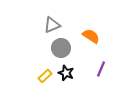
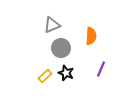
orange semicircle: rotated 60 degrees clockwise
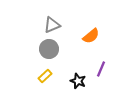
orange semicircle: rotated 48 degrees clockwise
gray circle: moved 12 px left, 1 px down
black star: moved 12 px right, 8 px down
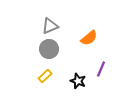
gray triangle: moved 2 px left, 1 px down
orange semicircle: moved 2 px left, 2 px down
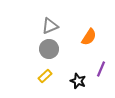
orange semicircle: moved 1 px up; rotated 18 degrees counterclockwise
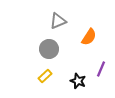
gray triangle: moved 8 px right, 5 px up
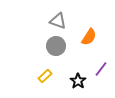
gray triangle: rotated 42 degrees clockwise
gray circle: moved 7 px right, 3 px up
purple line: rotated 14 degrees clockwise
black star: rotated 14 degrees clockwise
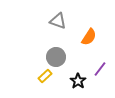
gray circle: moved 11 px down
purple line: moved 1 px left
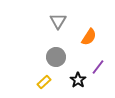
gray triangle: rotated 42 degrees clockwise
purple line: moved 2 px left, 2 px up
yellow rectangle: moved 1 px left, 6 px down
black star: moved 1 px up
